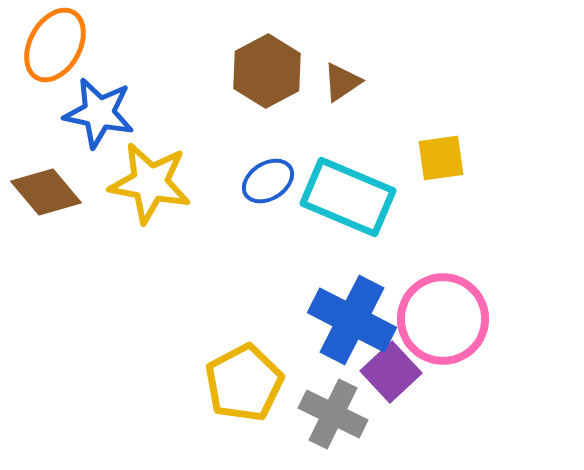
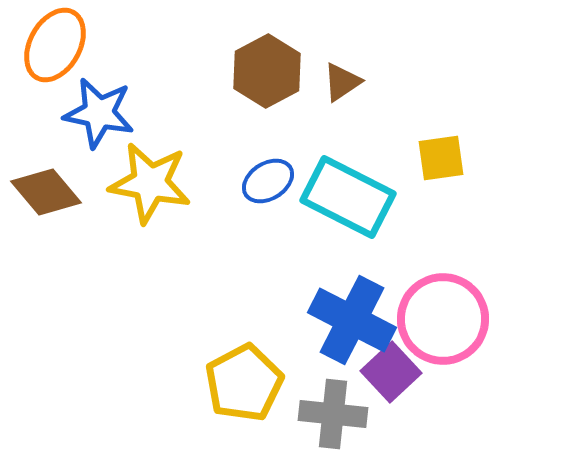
cyan rectangle: rotated 4 degrees clockwise
gray cross: rotated 20 degrees counterclockwise
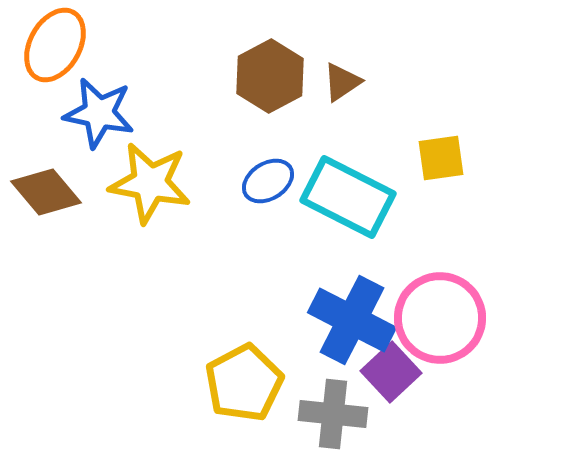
brown hexagon: moved 3 px right, 5 px down
pink circle: moved 3 px left, 1 px up
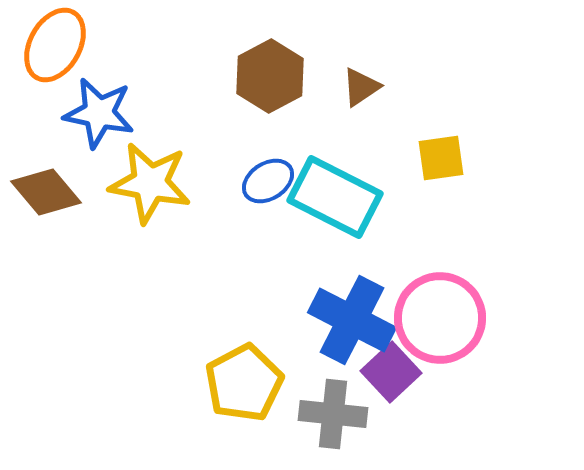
brown triangle: moved 19 px right, 5 px down
cyan rectangle: moved 13 px left
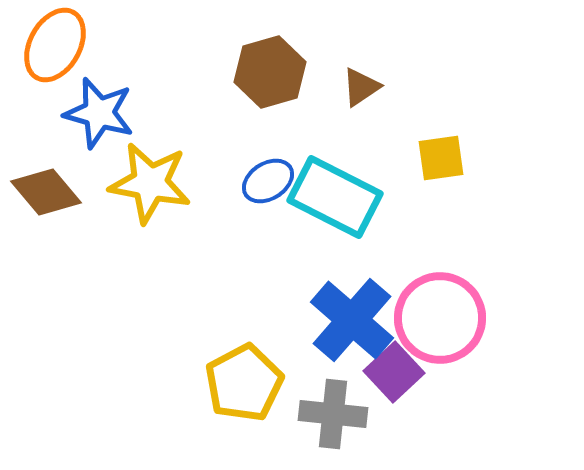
brown hexagon: moved 4 px up; rotated 12 degrees clockwise
blue star: rotated 4 degrees clockwise
blue cross: rotated 14 degrees clockwise
purple square: moved 3 px right
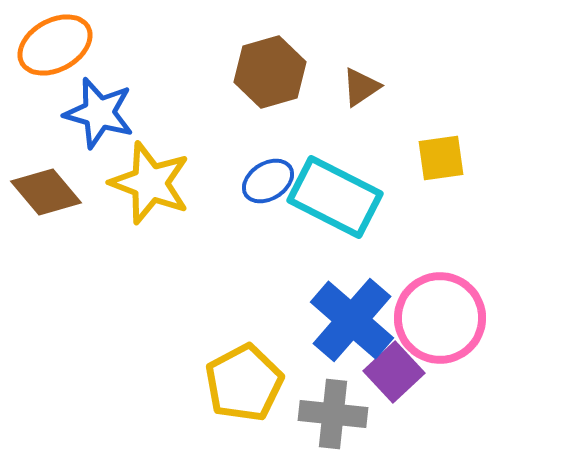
orange ellipse: rotated 32 degrees clockwise
yellow star: rotated 10 degrees clockwise
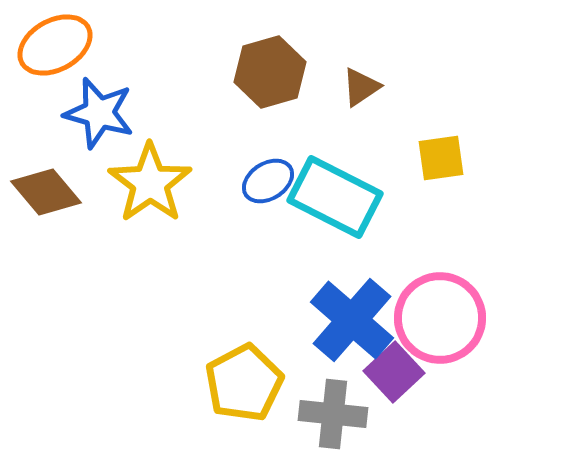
yellow star: rotated 16 degrees clockwise
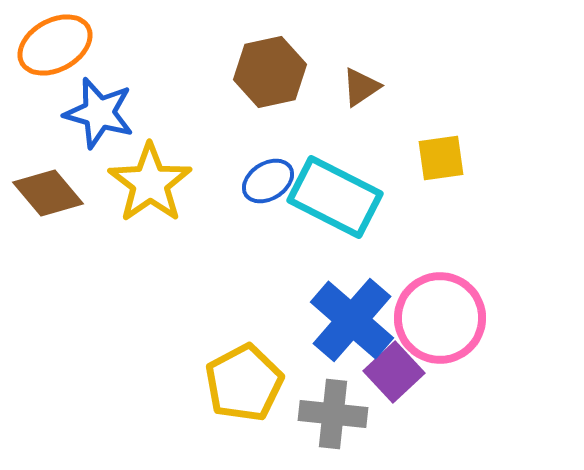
brown hexagon: rotated 4 degrees clockwise
brown diamond: moved 2 px right, 1 px down
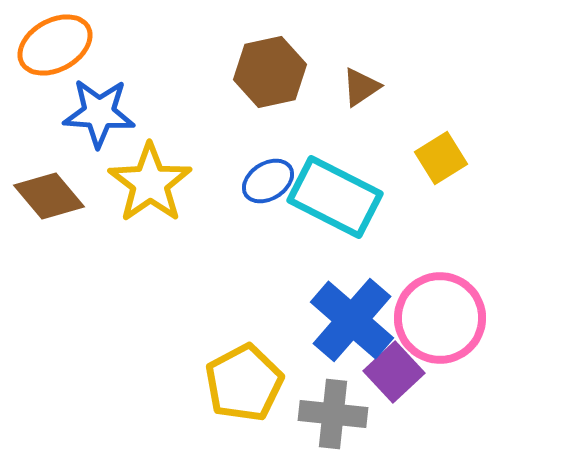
blue star: rotated 12 degrees counterclockwise
yellow square: rotated 24 degrees counterclockwise
brown diamond: moved 1 px right, 3 px down
